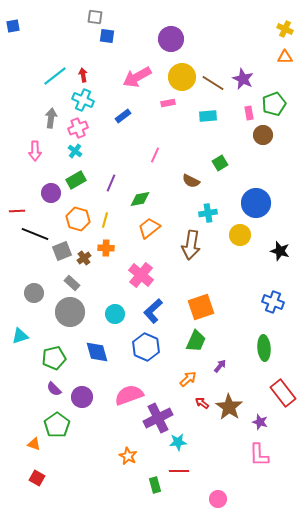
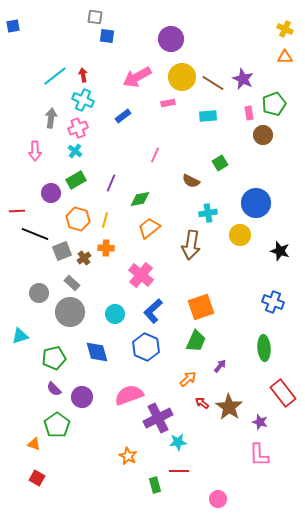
gray circle at (34, 293): moved 5 px right
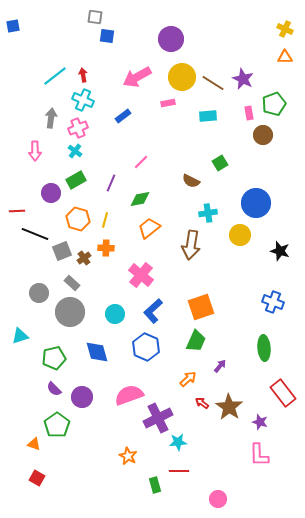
pink line at (155, 155): moved 14 px left, 7 px down; rotated 21 degrees clockwise
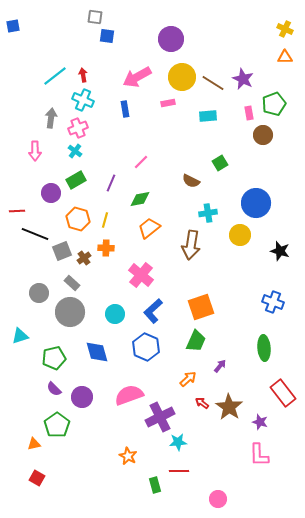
blue rectangle at (123, 116): moved 2 px right, 7 px up; rotated 63 degrees counterclockwise
purple cross at (158, 418): moved 2 px right, 1 px up
orange triangle at (34, 444): rotated 32 degrees counterclockwise
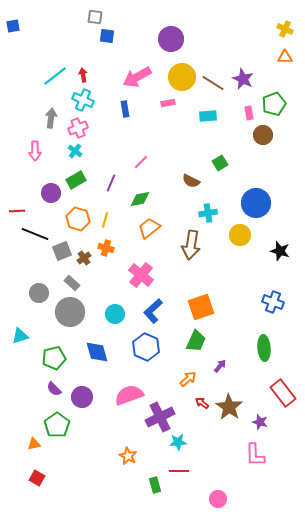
orange cross at (106, 248): rotated 14 degrees clockwise
pink L-shape at (259, 455): moved 4 px left
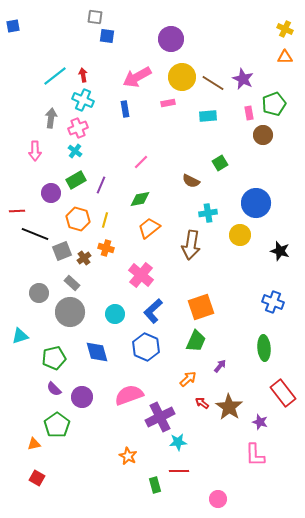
purple line at (111, 183): moved 10 px left, 2 px down
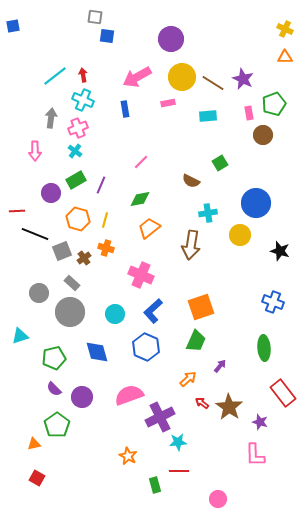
pink cross at (141, 275): rotated 15 degrees counterclockwise
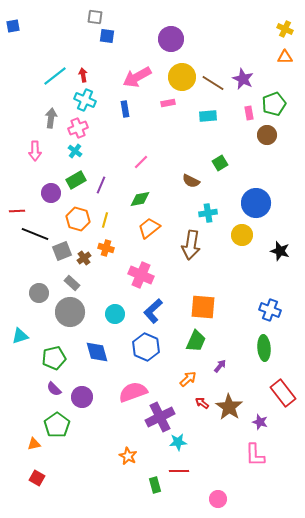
cyan cross at (83, 100): moved 2 px right
brown circle at (263, 135): moved 4 px right
yellow circle at (240, 235): moved 2 px right
blue cross at (273, 302): moved 3 px left, 8 px down
orange square at (201, 307): moved 2 px right; rotated 24 degrees clockwise
pink semicircle at (129, 395): moved 4 px right, 3 px up
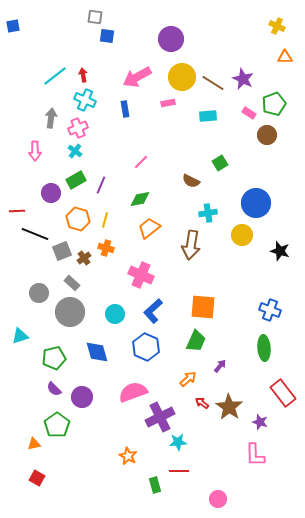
yellow cross at (285, 29): moved 8 px left, 3 px up
pink rectangle at (249, 113): rotated 48 degrees counterclockwise
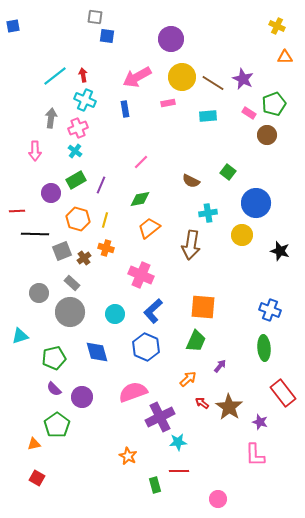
green square at (220, 163): moved 8 px right, 9 px down; rotated 21 degrees counterclockwise
black line at (35, 234): rotated 20 degrees counterclockwise
